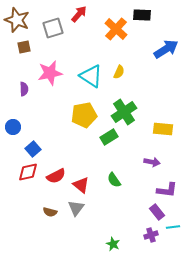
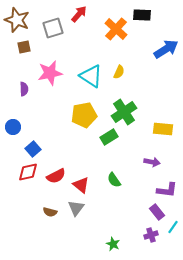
cyan line: rotated 48 degrees counterclockwise
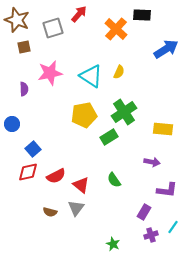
blue circle: moved 1 px left, 3 px up
purple rectangle: moved 13 px left; rotated 70 degrees clockwise
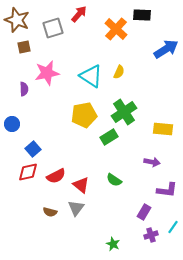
pink star: moved 3 px left
green semicircle: rotated 21 degrees counterclockwise
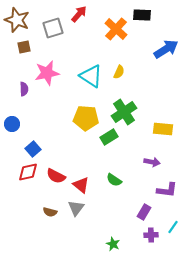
yellow pentagon: moved 2 px right, 3 px down; rotated 15 degrees clockwise
red semicircle: rotated 54 degrees clockwise
purple cross: rotated 16 degrees clockwise
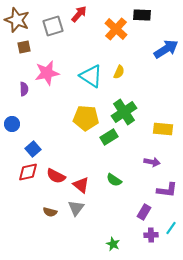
gray square: moved 2 px up
cyan line: moved 2 px left, 1 px down
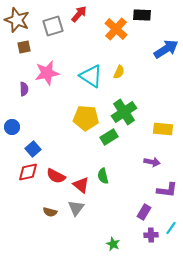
blue circle: moved 3 px down
green semicircle: moved 11 px left, 4 px up; rotated 42 degrees clockwise
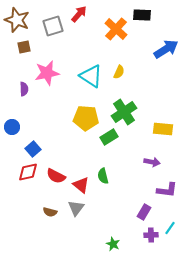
cyan line: moved 1 px left
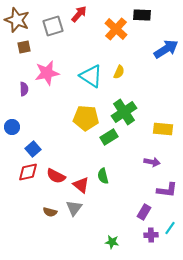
gray triangle: moved 2 px left
green star: moved 1 px left, 2 px up; rotated 16 degrees counterclockwise
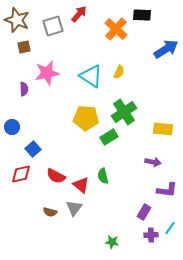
purple arrow: moved 1 px right
red diamond: moved 7 px left, 2 px down
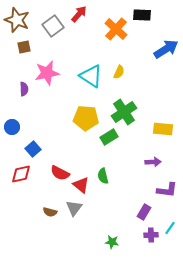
gray square: rotated 20 degrees counterclockwise
purple arrow: rotated 14 degrees counterclockwise
red semicircle: moved 4 px right, 3 px up
